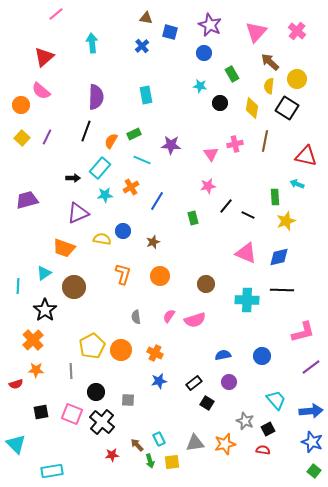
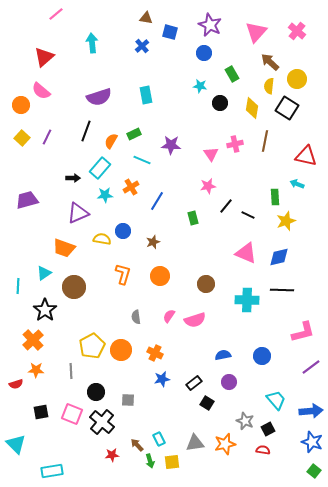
purple semicircle at (96, 97): moved 3 px right; rotated 70 degrees clockwise
blue star at (159, 381): moved 3 px right, 2 px up
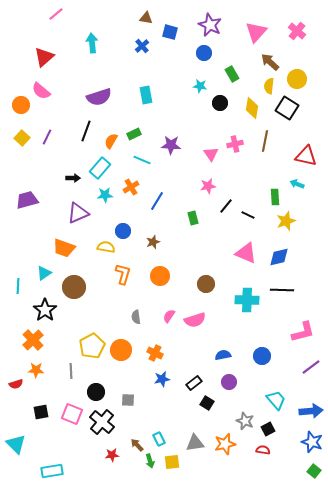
yellow semicircle at (102, 239): moved 4 px right, 8 px down
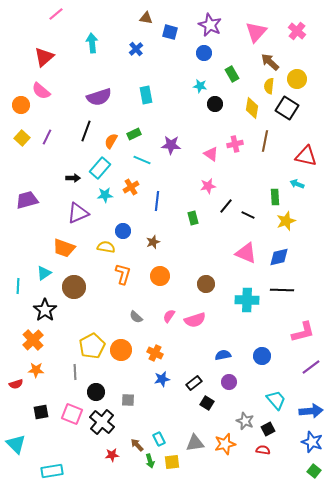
blue cross at (142, 46): moved 6 px left, 3 px down
black circle at (220, 103): moved 5 px left, 1 px down
pink triangle at (211, 154): rotated 21 degrees counterclockwise
blue line at (157, 201): rotated 24 degrees counterclockwise
gray semicircle at (136, 317): rotated 40 degrees counterclockwise
gray line at (71, 371): moved 4 px right, 1 px down
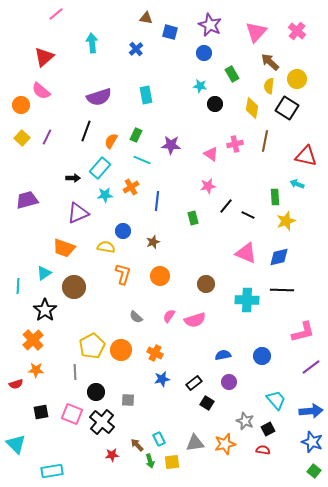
green rectangle at (134, 134): moved 2 px right, 1 px down; rotated 40 degrees counterclockwise
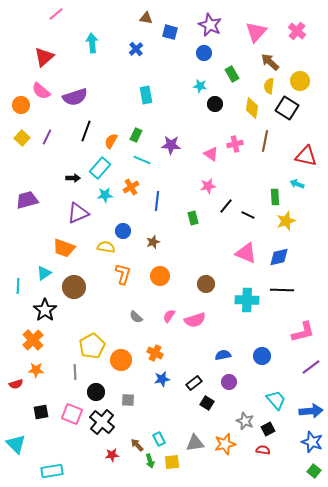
yellow circle at (297, 79): moved 3 px right, 2 px down
purple semicircle at (99, 97): moved 24 px left
orange circle at (121, 350): moved 10 px down
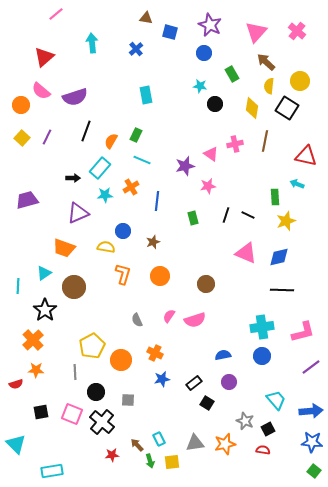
brown arrow at (270, 62): moved 4 px left
purple star at (171, 145): moved 14 px right, 21 px down; rotated 18 degrees counterclockwise
black line at (226, 206): moved 9 px down; rotated 21 degrees counterclockwise
cyan cross at (247, 300): moved 15 px right, 27 px down; rotated 10 degrees counterclockwise
gray semicircle at (136, 317): moved 1 px right, 3 px down; rotated 24 degrees clockwise
blue star at (312, 442): rotated 15 degrees counterclockwise
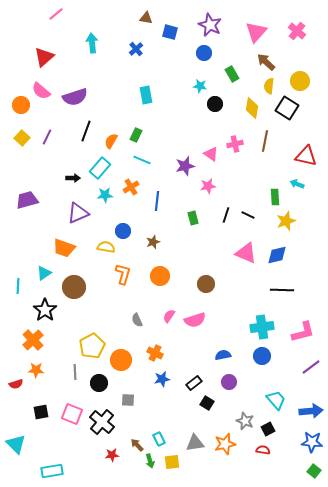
blue diamond at (279, 257): moved 2 px left, 2 px up
black circle at (96, 392): moved 3 px right, 9 px up
